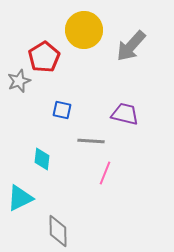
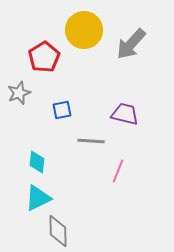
gray arrow: moved 2 px up
gray star: moved 12 px down
blue square: rotated 24 degrees counterclockwise
cyan diamond: moved 5 px left, 3 px down
pink line: moved 13 px right, 2 px up
cyan triangle: moved 18 px right
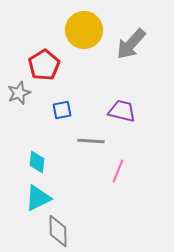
red pentagon: moved 8 px down
purple trapezoid: moved 3 px left, 3 px up
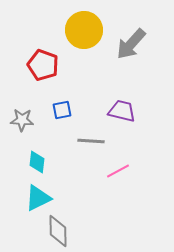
red pentagon: moved 1 px left; rotated 20 degrees counterclockwise
gray star: moved 3 px right, 27 px down; rotated 25 degrees clockwise
pink line: rotated 40 degrees clockwise
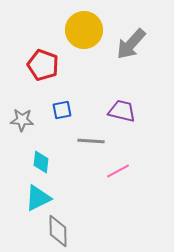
cyan diamond: moved 4 px right
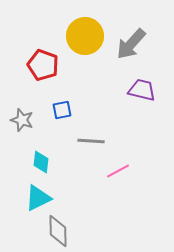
yellow circle: moved 1 px right, 6 px down
purple trapezoid: moved 20 px right, 21 px up
gray star: rotated 15 degrees clockwise
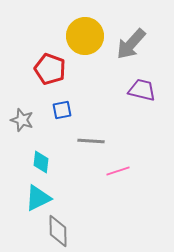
red pentagon: moved 7 px right, 4 px down
pink line: rotated 10 degrees clockwise
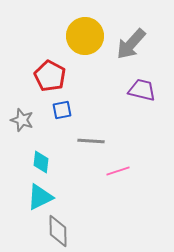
red pentagon: moved 7 px down; rotated 8 degrees clockwise
cyan triangle: moved 2 px right, 1 px up
